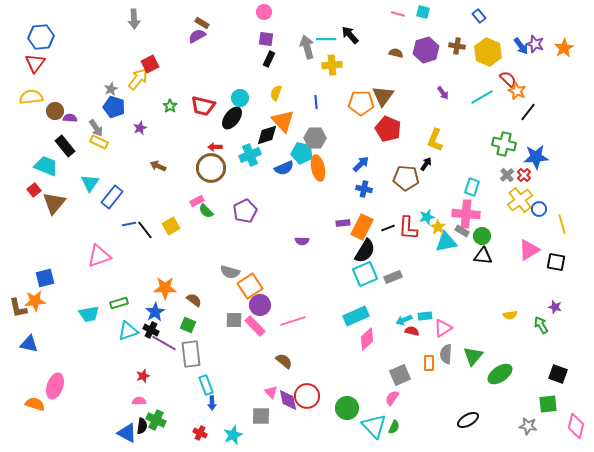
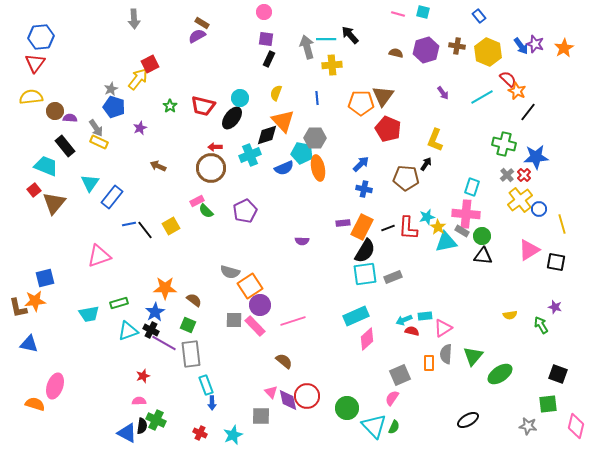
blue line at (316, 102): moved 1 px right, 4 px up
cyan square at (365, 274): rotated 15 degrees clockwise
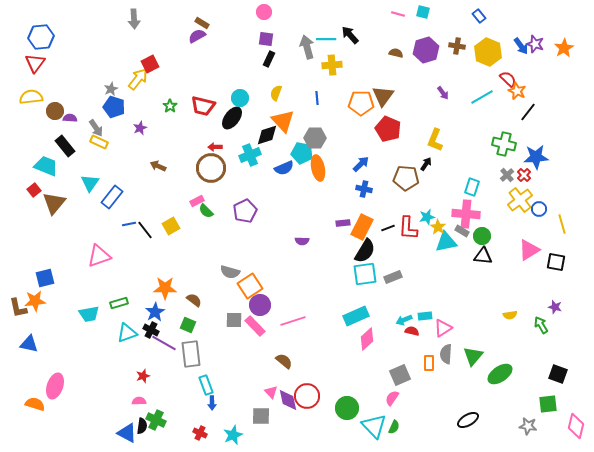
cyan triangle at (128, 331): moved 1 px left, 2 px down
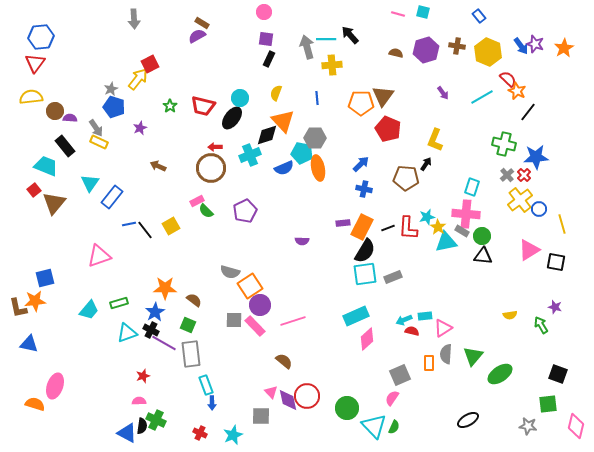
cyan trapezoid at (89, 314): moved 4 px up; rotated 40 degrees counterclockwise
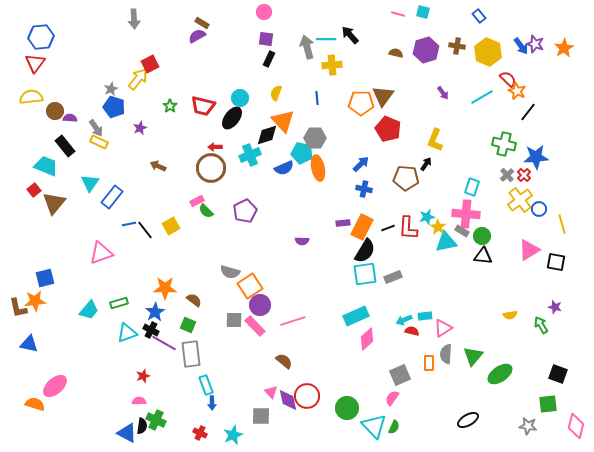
pink triangle at (99, 256): moved 2 px right, 3 px up
pink ellipse at (55, 386): rotated 30 degrees clockwise
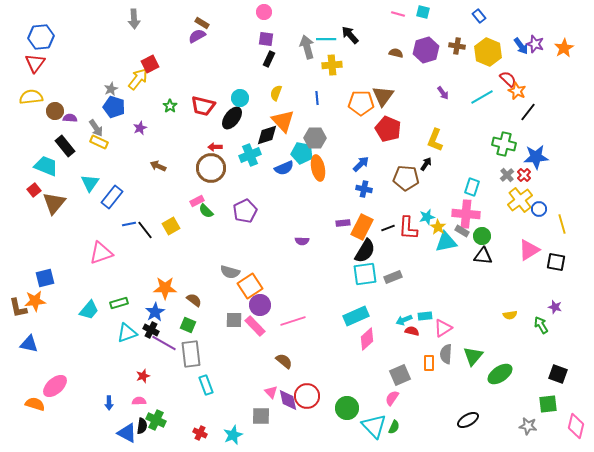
blue arrow at (212, 403): moved 103 px left
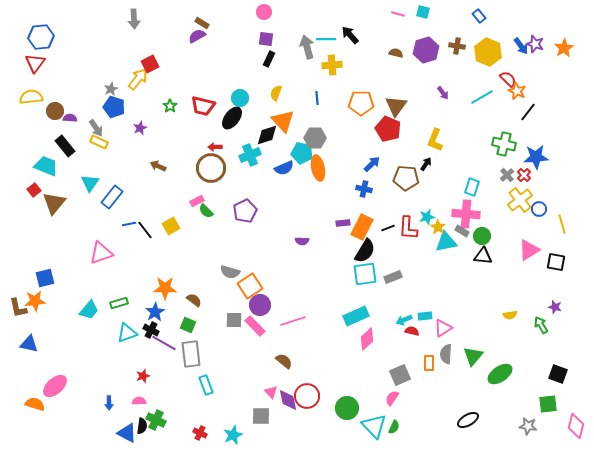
brown triangle at (383, 96): moved 13 px right, 10 px down
blue arrow at (361, 164): moved 11 px right
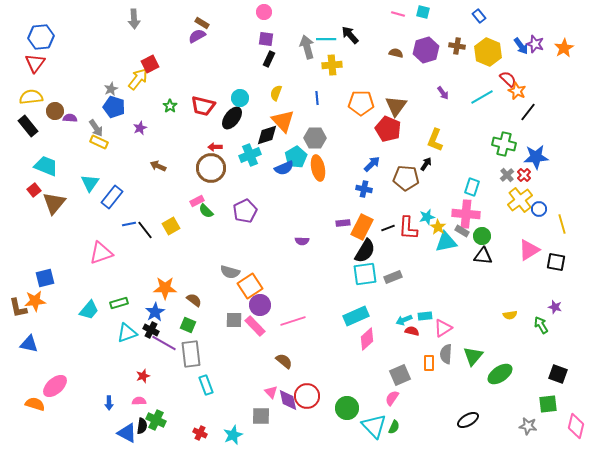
black rectangle at (65, 146): moved 37 px left, 20 px up
cyan pentagon at (302, 153): moved 6 px left, 4 px down; rotated 30 degrees clockwise
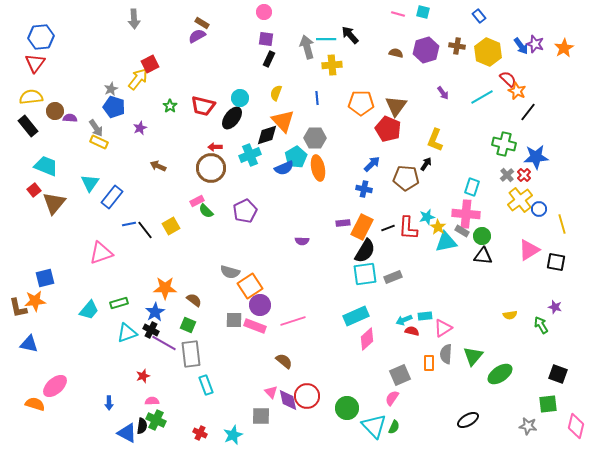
pink rectangle at (255, 326): rotated 25 degrees counterclockwise
pink semicircle at (139, 401): moved 13 px right
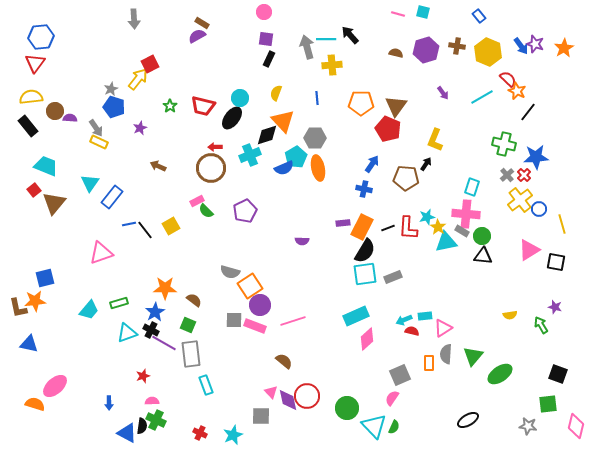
blue arrow at (372, 164): rotated 12 degrees counterclockwise
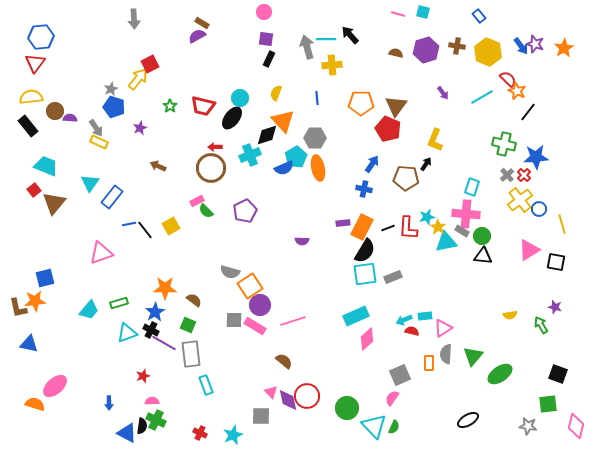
pink rectangle at (255, 326): rotated 10 degrees clockwise
